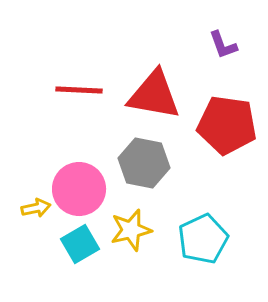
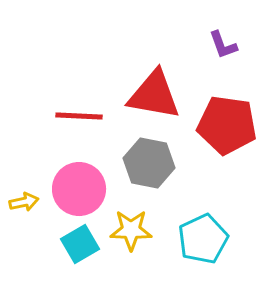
red line: moved 26 px down
gray hexagon: moved 5 px right
yellow arrow: moved 12 px left, 6 px up
yellow star: rotated 15 degrees clockwise
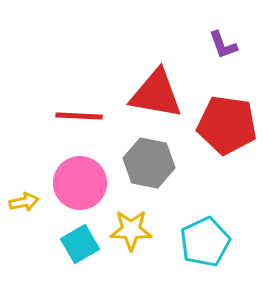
red triangle: moved 2 px right, 1 px up
pink circle: moved 1 px right, 6 px up
cyan pentagon: moved 2 px right, 3 px down
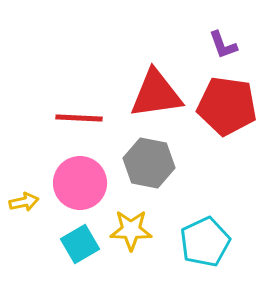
red triangle: rotated 18 degrees counterclockwise
red line: moved 2 px down
red pentagon: moved 19 px up
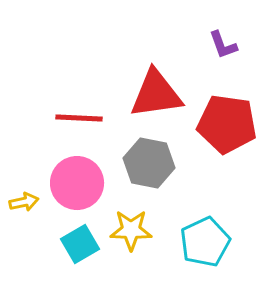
red pentagon: moved 18 px down
pink circle: moved 3 px left
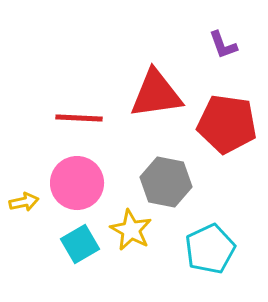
gray hexagon: moved 17 px right, 19 px down
yellow star: rotated 27 degrees clockwise
cyan pentagon: moved 5 px right, 7 px down
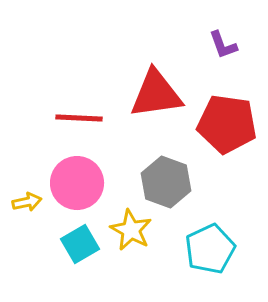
gray hexagon: rotated 9 degrees clockwise
yellow arrow: moved 3 px right
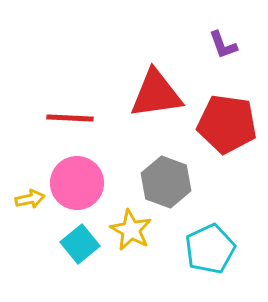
red line: moved 9 px left
yellow arrow: moved 3 px right, 3 px up
cyan square: rotated 9 degrees counterclockwise
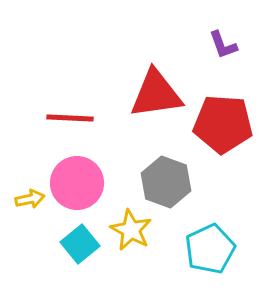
red pentagon: moved 4 px left; rotated 4 degrees counterclockwise
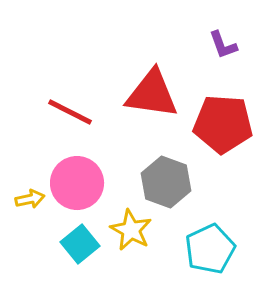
red triangle: moved 4 px left; rotated 16 degrees clockwise
red line: moved 6 px up; rotated 24 degrees clockwise
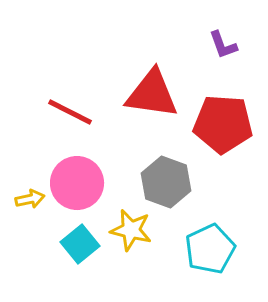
yellow star: rotated 15 degrees counterclockwise
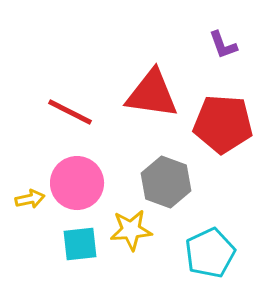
yellow star: rotated 18 degrees counterclockwise
cyan square: rotated 33 degrees clockwise
cyan pentagon: moved 4 px down
